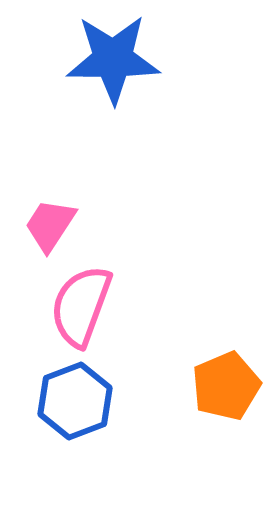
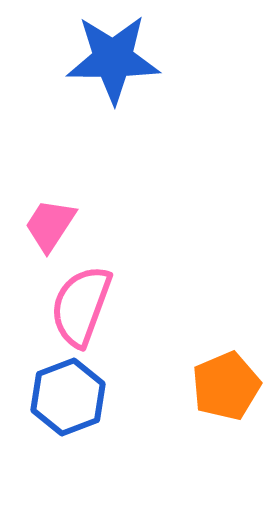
blue hexagon: moved 7 px left, 4 px up
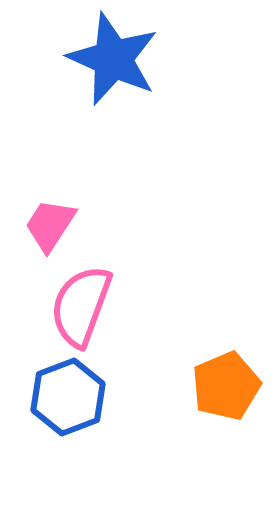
blue star: rotated 24 degrees clockwise
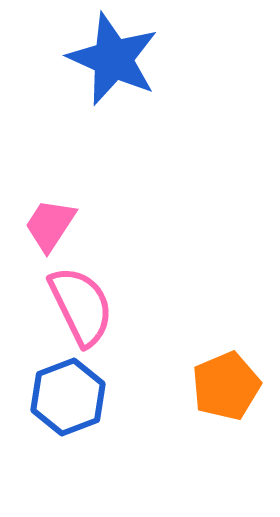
pink semicircle: rotated 134 degrees clockwise
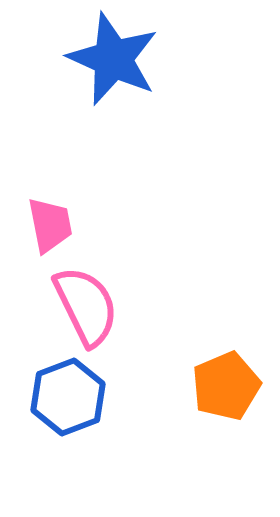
pink trapezoid: rotated 136 degrees clockwise
pink semicircle: moved 5 px right
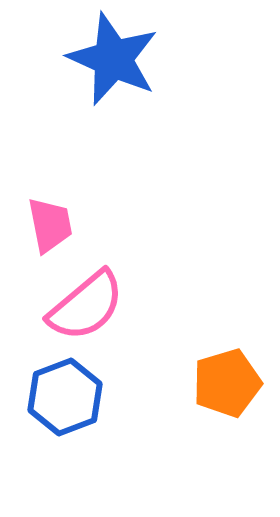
pink semicircle: rotated 76 degrees clockwise
orange pentagon: moved 1 px right, 3 px up; rotated 6 degrees clockwise
blue hexagon: moved 3 px left
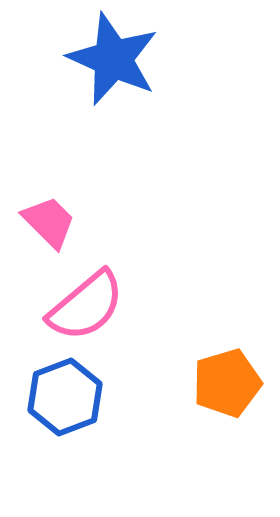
pink trapezoid: moved 1 px left, 3 px up; rotated 34 degrees counterclockwise
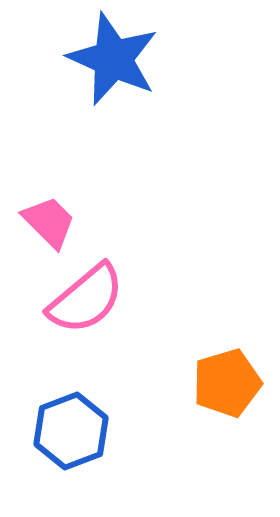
pink semicircle: moved 7 px up
blue hexagon: moved 6 px right, 34 px down
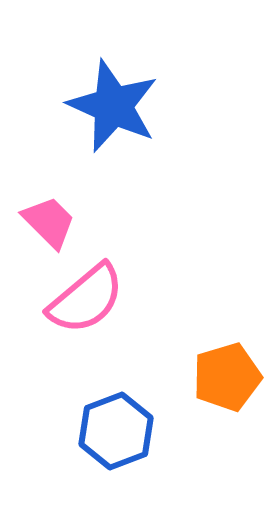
blue star: moved 47 px down
orange pentagon: moved 6 px up
blue hexagon: moved 45 px right
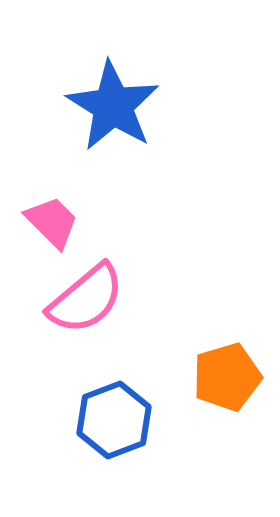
blue star: rotated 8 degrees clockwise
pink trapezoid: moved 3 px right
blue hexagon: moved 2 px left, 11 px up
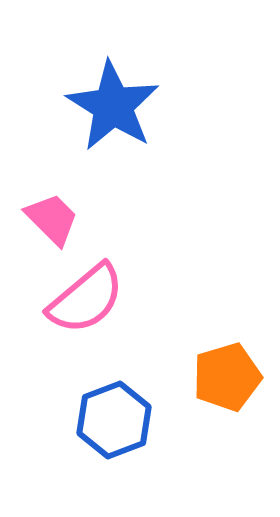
pink trapezoid: moved 3 px up
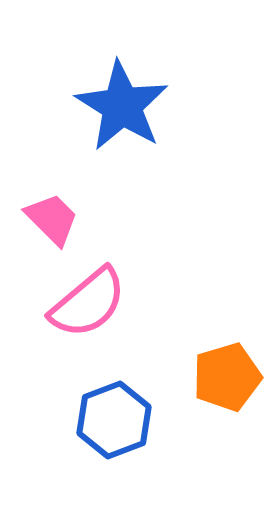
blue star: moved 9 px right
pink semicircle: moved 2 px right, 4 px down
